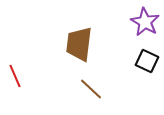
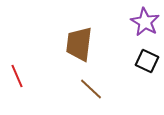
red line: moved 2 px right
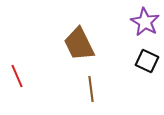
brown trapezoid: rotated 33 degrees counterclockwise
brown line: rotated 40 degrees clockwise
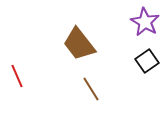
brown trapezoid: rotated 12 degrees counterclockwise
black square: rotated 30 degrees clockwise
brown line: rotated 25 degrees counterclockwise
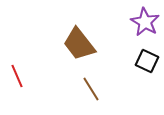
black square: rotated 30 degrees counterclockwise
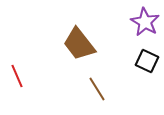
brown line: moved 6 px right
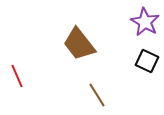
brown line: moved 6 px down
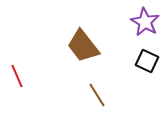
brown trapezoid: moved 4 px right, 2 px down
